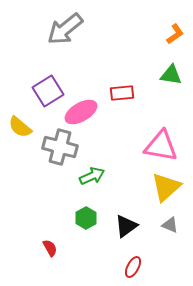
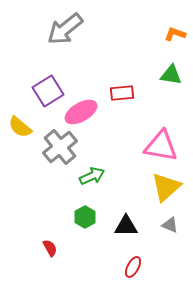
orange L-shape: rotated 125 degrees counterclockwise
gray cross: rotated 36 degrees clockwise
green hexagon: moved 1 px left, 1 px up
black triangle: rotated 35 degrees clockwise
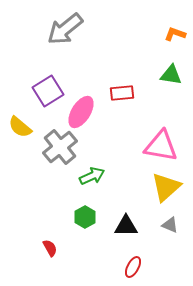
pink ellipse: rotated 28 degrees counterclockwise
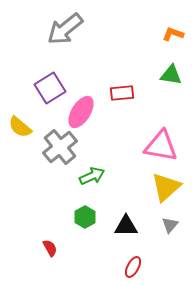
orange L-shape: moved 2 px left
purple square: moved 2 px right, 3 px up
gray triangle: rotated 48 degrees clockwise
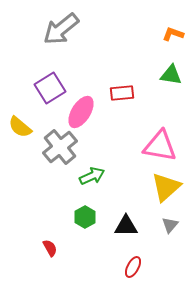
gray arrow: moved 4 px left
pink triangle: moved 1 px left
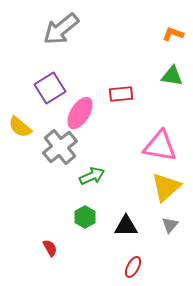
green triangle: moved 1 px right, 1 px down
red rectangle: moved 1 px left, 1 px down
pink ellipse: moved 1 px left, 1 px down
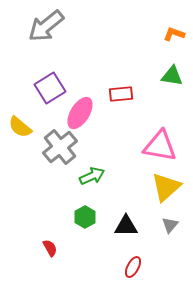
gray arrow: moved 15 px left, 3 px up
orange L-shape: moved 1 px right
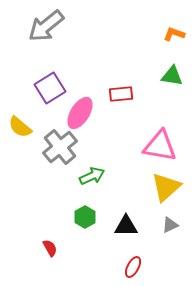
gray triangle: rotated 24 degrees clockwise
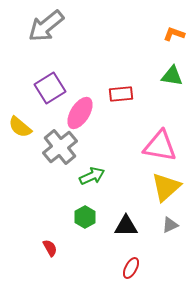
red ellipse: moved 2 px left, 1 px down
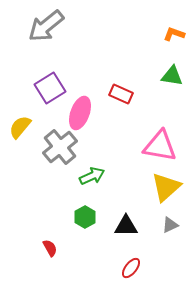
red rectangle: rotated 30 degrees clockwise
pink ellipse: rotated 12 degrees counterclockwise
yellow semicircle: rotated 90 degrees clockwise
red ellipse: rotated 10 degrees clockwise
